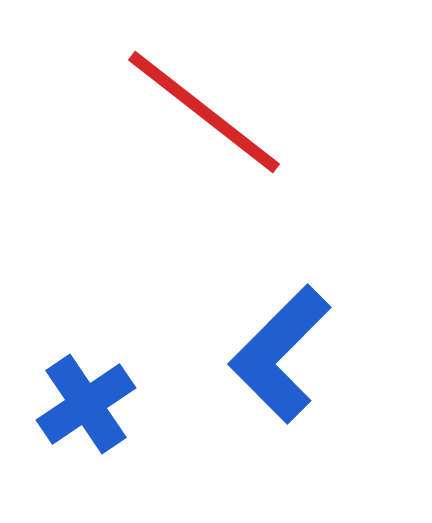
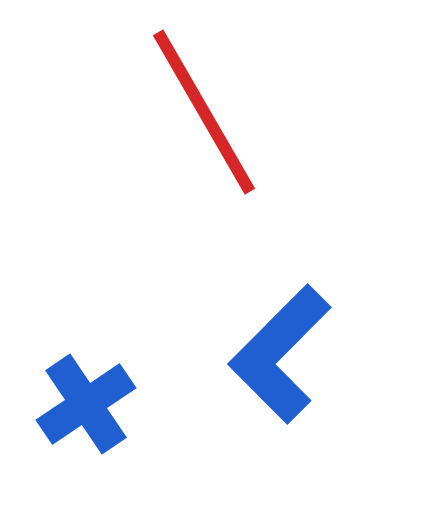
red line: rotated 22 degrees clockwise
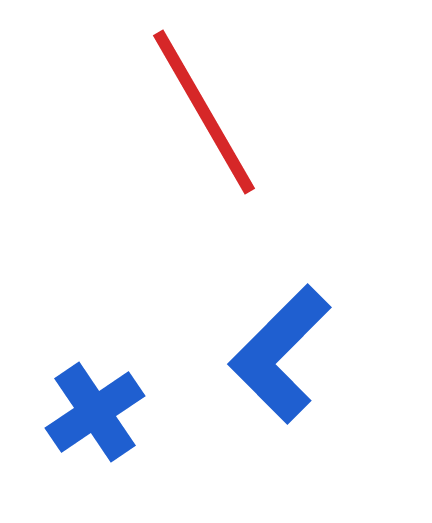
blue cross: moved 9 px right, 8 px down
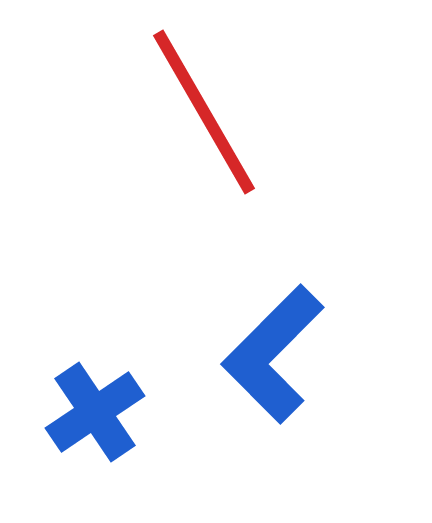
blue L-shape: moved 7 px left
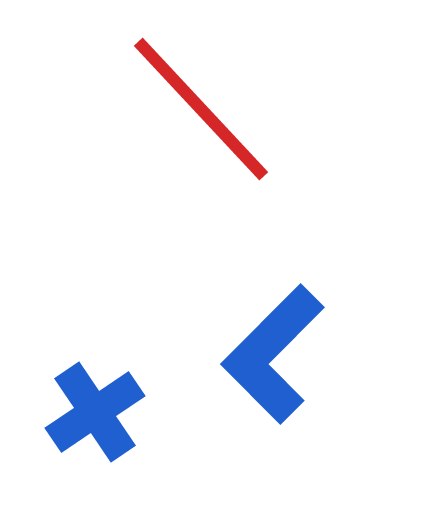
red line: moved 3 px left, 3 px up; rotated 13 degrees counterclockwise
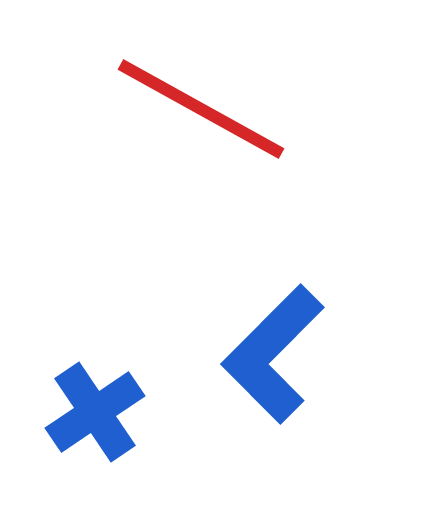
red line: rotated 18 degrees counterclockwise
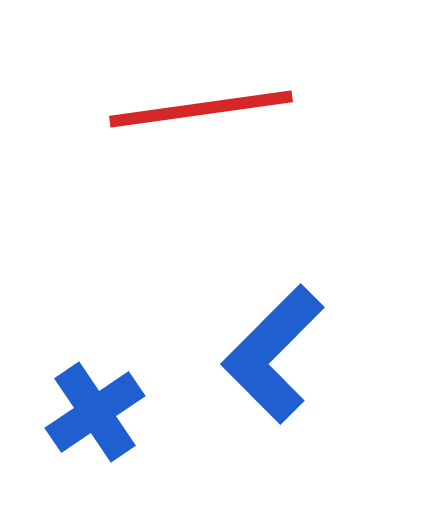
red line: rotated 37 degrees counterclockwise
